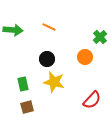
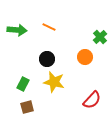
green arrow: moved 4 px right
green rectangle: rotated 40 degrees clockwise
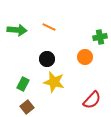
green cross: rotated 32 degrees clockwise
brown square: rotated 24 degrees counterclockwise
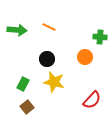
green cross: rotated 16 degrees clockwise
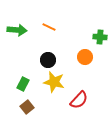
black circle: moved 1 px right, 1 px down
red semicircle: moved 13 px left
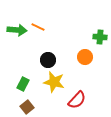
orange line: moved 11 px left
red semicircle: moved 2 px left
